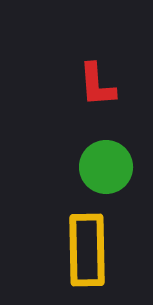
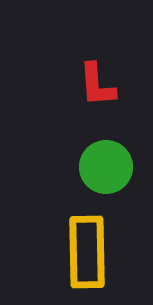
yellow rectangle: moved 2 px down
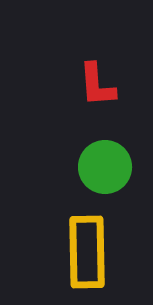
green circle: moved 1 px left
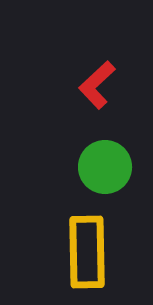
red L-shape: rotated 51 degrees clockwise
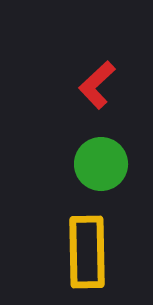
green circle: moved 4 px left, 3 px up
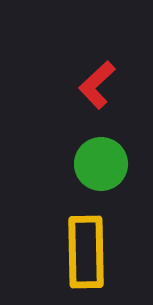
yellow rectangle: moved 1 px left
